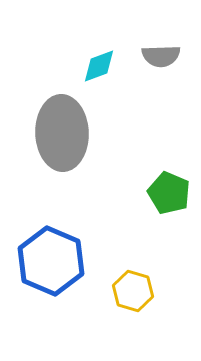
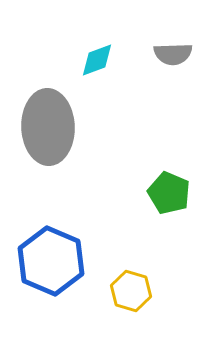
gray semicircle: moved 12 px right, 2 px up
cyan diamond: moved 2 px left, 6 px up
gray ellipse: moved 14 px left, 6 px up
yellow hexagon: moved 2 px left
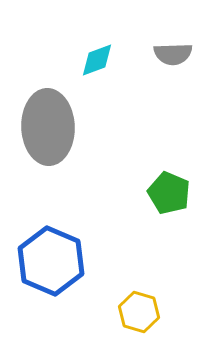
yellow hexagon: moved 8 px right, 21 px down
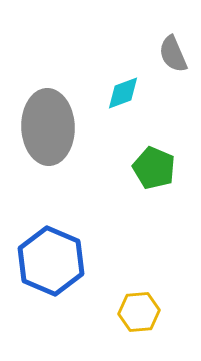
gray semicircle: rotated 69 degrees clockwise
cyan diamond: moved 26 px right, 33 px down
green pentagon: moved 15 px left, 25 px up
yellow hexagon: rotated 21 degrees counterclockwise
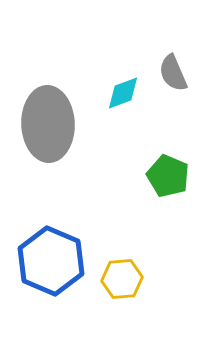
gray semicircle: moved 19 px down
gray ellipse: moved 3 px up
green pentagon: moved 14 px right, 8 px down
yellow hexagon: moved 17 px left, 33 px up
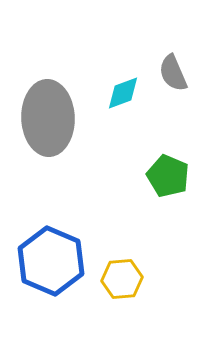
gray ellipse: moved 6 px up
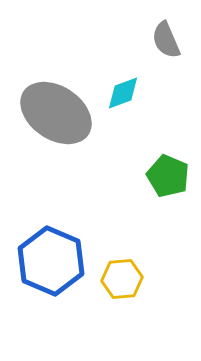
gray semicircle: moved 7 px left, 33 px up
gray ellipse: moved 8 px right, 5 px up; rotated 54 degrees counterclockwise
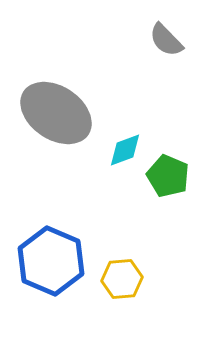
gray semicircle: rotated 21 degrees counterclockwise
cyan diamond: moved 2 px right, 57 px down
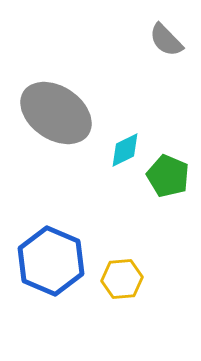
cyan diamond: rotated 6 degrees counterclockwise
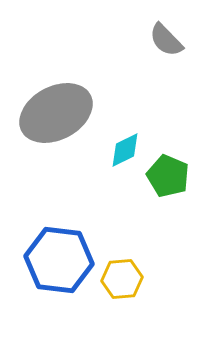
gray ellipse: rotated 62 degrees counterclockwise
blue hexagon: moved 8 px right, 1 px up; rotated 16 degrees counterclockwise
